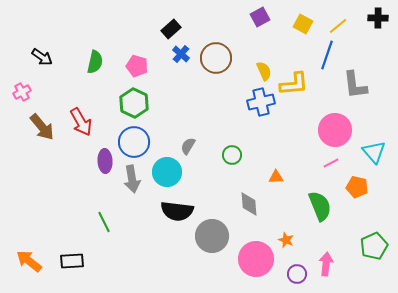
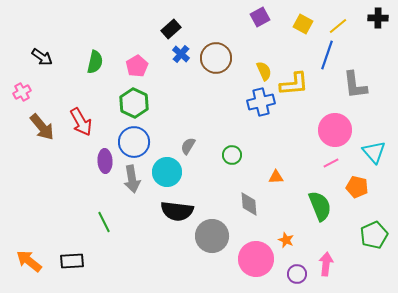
pink pentagon at (137, 66): rotated 25 degrees clockwise
green pentagon at (374, 246): moved 11 px up
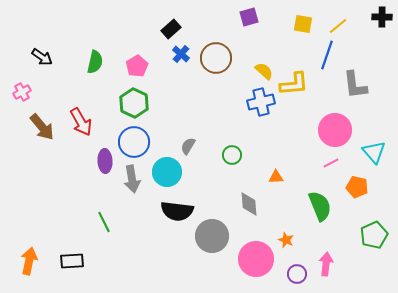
purple square at (260, 17): moved 11 px left; rotated 12 degrees clockwise
black cross at (378, 18): moved 4 px right, 1 px up
yellow square at (303, 24): rotated 18 degrees counterclockwise
yellow semicircle at (264, 71): rotated 24 degrees counterclockwise
orange arrow at (29, 261): rotated 64 degrees clockwise
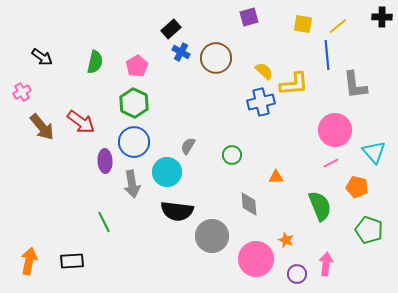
blue cross at (181, 54): moved 2 px up; rotated 12 degrees counterclockwise
blue line at (327, 55): rotated 24 degrees counterclockwise
red arrow at (81, 122): rotated 24 degrees counterclockwise
gray arrow at (132, 179): moved 5 px down
green pentagon at (374, 235): moved 5 px left, 5 px up; rotated 28 degrees counterclockwise
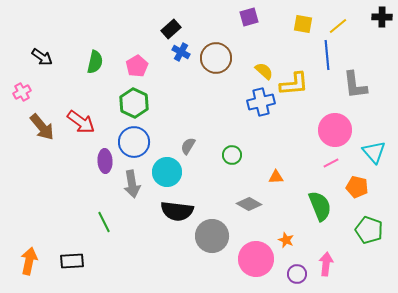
gray diamond at (249, 204): rotated 55 degrees counterclockwise
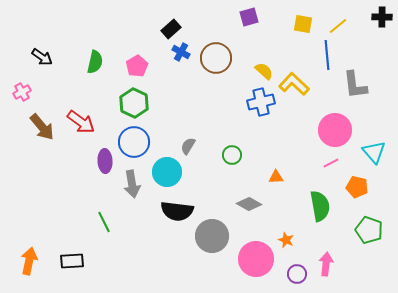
yellow L-shape at (294, 84): rotated 132 degrees counterclockwise
green semicircle at (320, 206): rotated 12 degrees clockwise
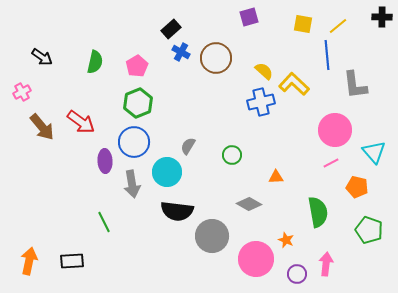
green hexagon at (134, 103): moved 4 px right; rotated 12 degrees clockwise
green semicircle at (320, 206): moved 2 px left, 6 px down
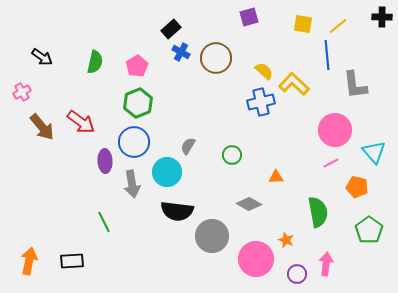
green pentagon at (369, 230): rotated 16 degrees clockwise
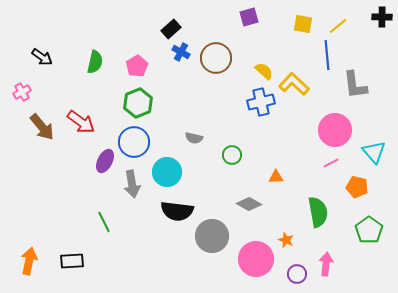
gray semicircle at (188, 146): moved 6 px right, 8 px up; rotated 108 degrees counterclockwise
purple ellipse at (105, 161): rotated 30 degrees clockwise
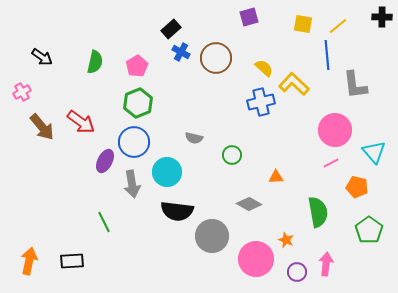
yellow semicircle at (264, 71): moved 3 px up
purple circle at (297, 274): moved 2 px up
